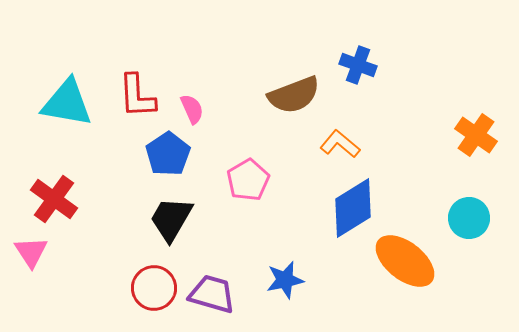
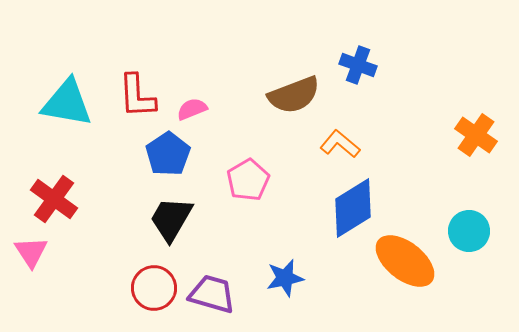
pink semicircle: rotated 88 degrees counterclockwise
cyan circle: moved 13 px down
blue star: moved 2 px up
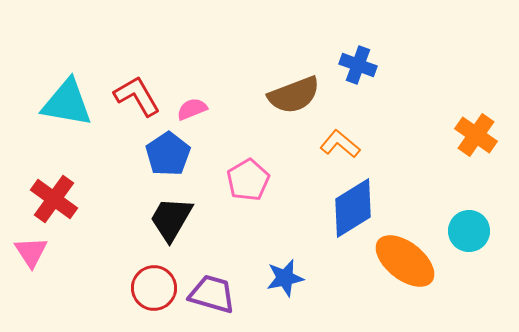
red L-shape: rotated 153 degrees clockwise
